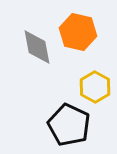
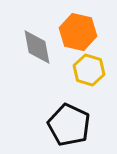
yellow hexagon: moved 6 px left, 17 px up; rotated 12 degrees counterclockwise
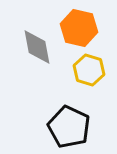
orange hexagon: moved 1 px right, 4 px up
black pentagon: moved 2 px down
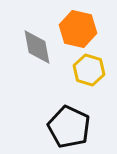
orange hexagon: moved 1 px left, 1 px down
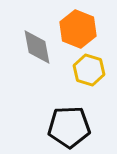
orange hexagon: rotated 9 degrees clockwise
black pentagon: rotated 27 degrees counterclockwise
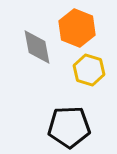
orange hexagon: moved 1 px left, 1 px up
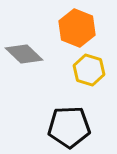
gray diamond: moved 13 px left, 7 px down; rotated 36 degrees counterclockwise
